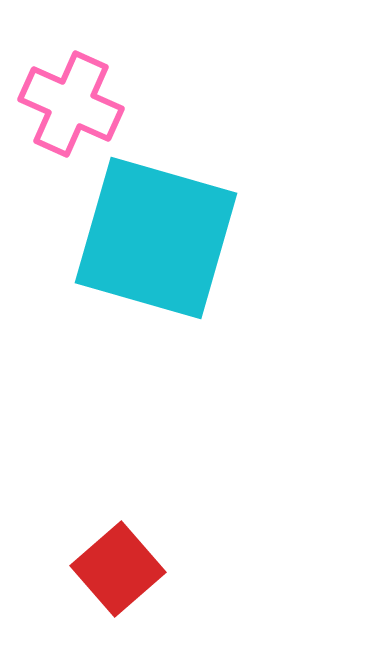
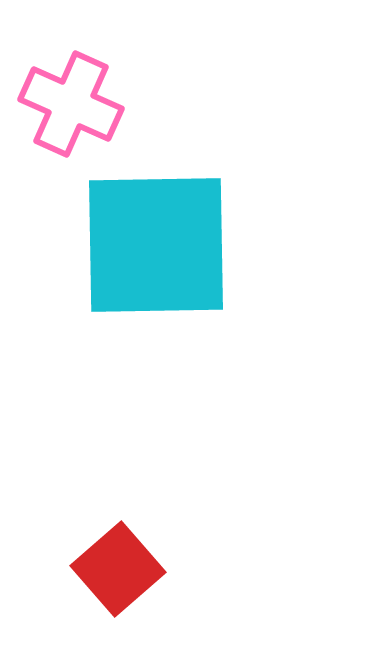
cyan square: moved 7 px down; rotated 17 degrees counterclockwise
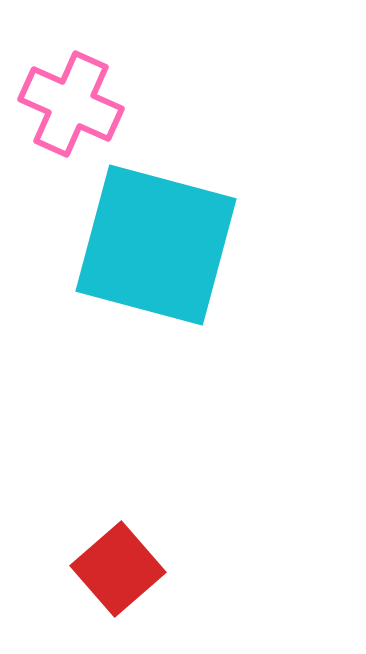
cyan square: rotated 16 degrees clockwise
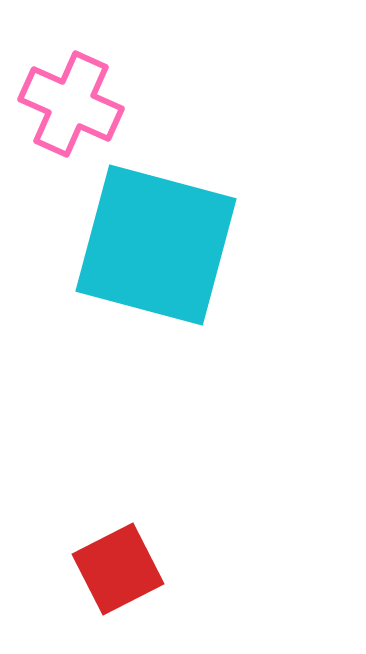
red square: rotated 14 degrees clockwise
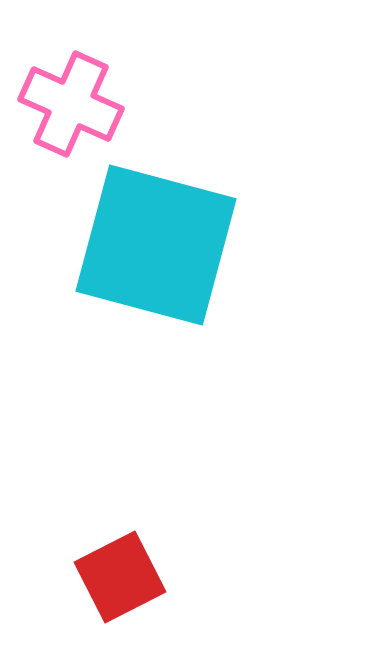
red square: moved 2 px right, 8 px down
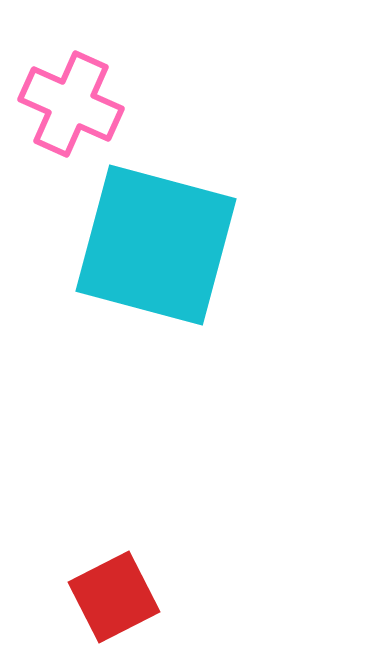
red square: moved 6 px left, 20 px down
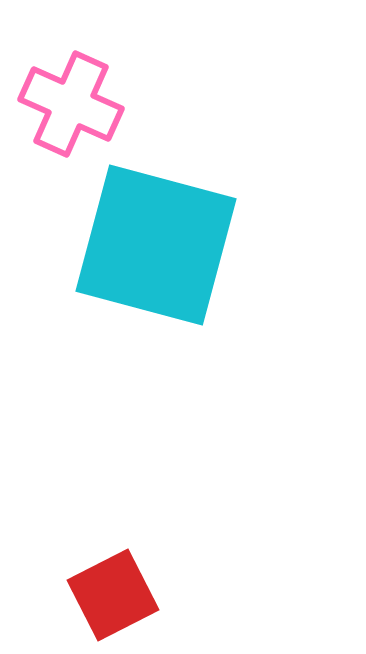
red square: moved 1 px left, 2 px up
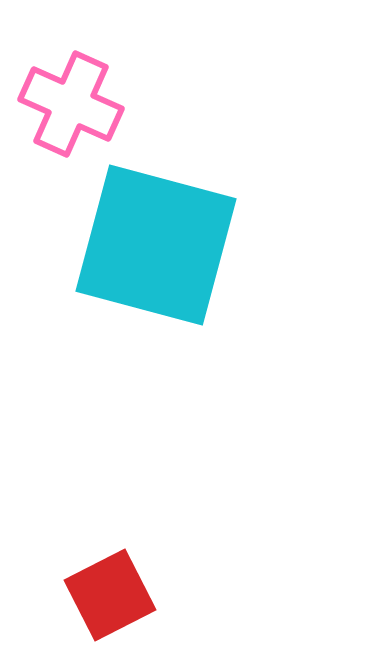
red square: moved 3 px left
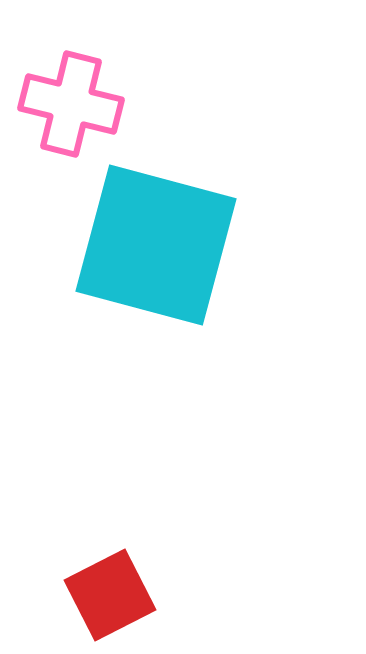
pink cross: rotated 10 degrees counterclockwise
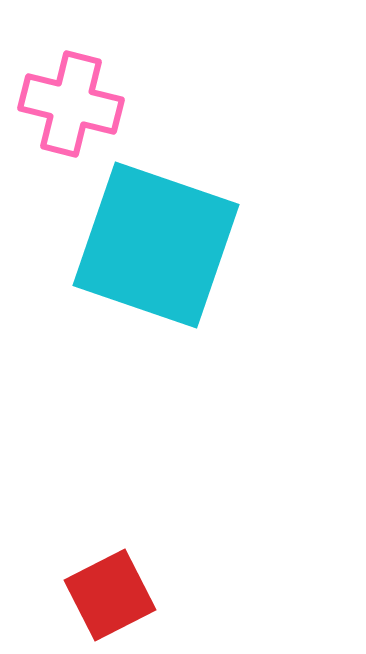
cyan square: rotated 4 degrees clockwise
